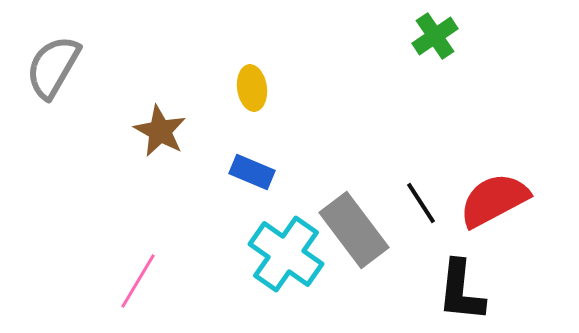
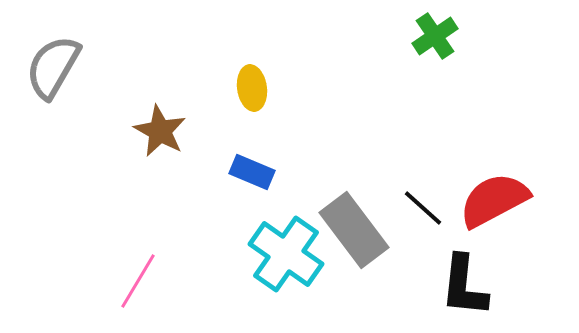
black line: moved 2 px right, 5 px down; rotated 15 degrees counterclockwise
black L-shape: moved 3 px right, 5 px up
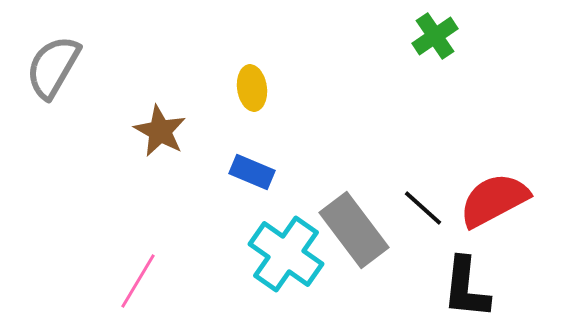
black L-shape: moved 2 px right, 2 px down
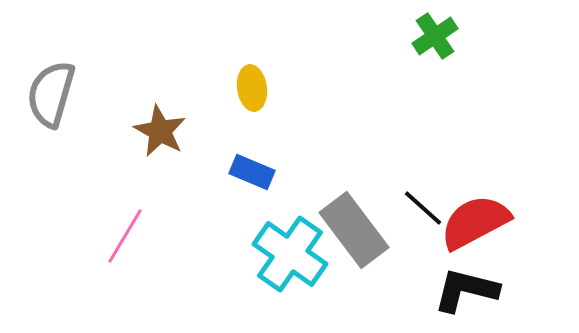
gray semicircle: moved 2 px left, 27 px down; rotated 14 degrees counterclockwise
red semicircle: moved 19 px left, 22 px down
cyan cross: moved 4 px right
pink line: moved 13 px left, 45 px up
black L-shape: moved 2 px down; rotated 98 degrees clockwise
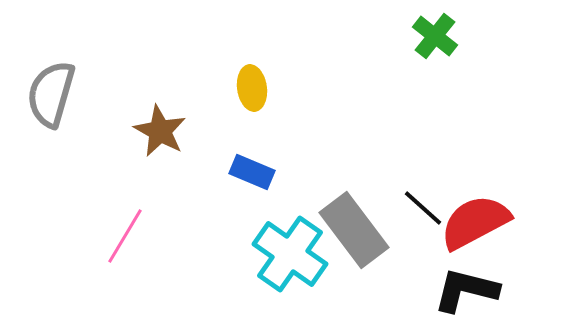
green cross: rotated 18 degrees counterclockwise
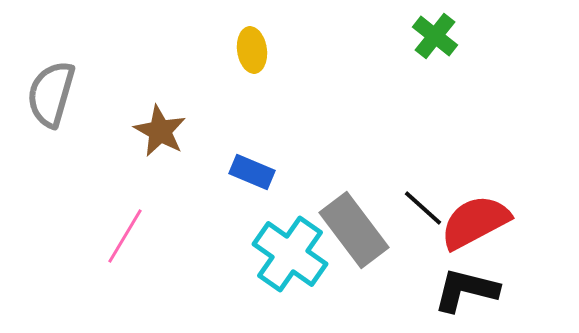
yellow ellipse: moved 38 px up
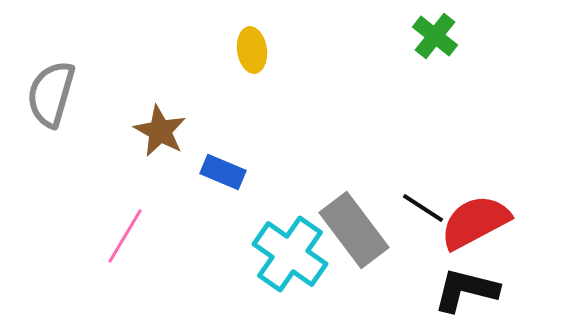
blue rectangle: moved 29 px left
black line: rotated 9 degrees counterclockwise
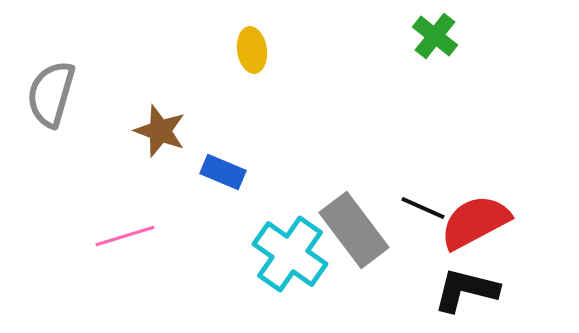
brown star: rotated 8 degrees counterclockwise
black line: rotated 9 degrees counterclockwise
pink line: rotated 42 degrees clockwise
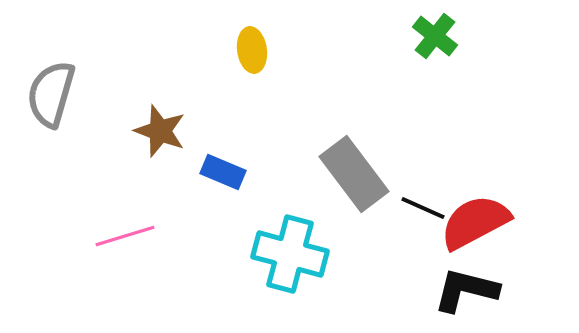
gray rectangle: moved 56 px up
cyan cross: rotated 20 degrees counterclockwise
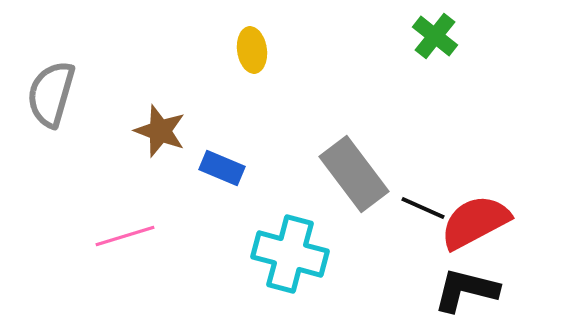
blue rectangle: moved 1 px left, 4 px up
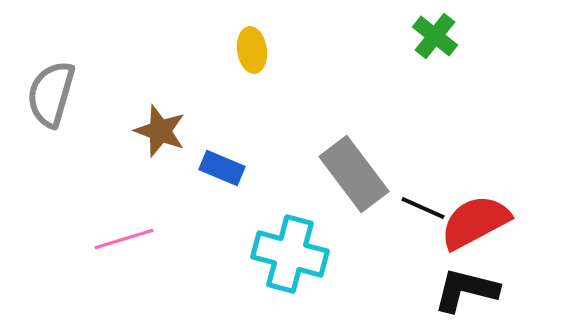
pink line: moved 1 px left, 3 px down
